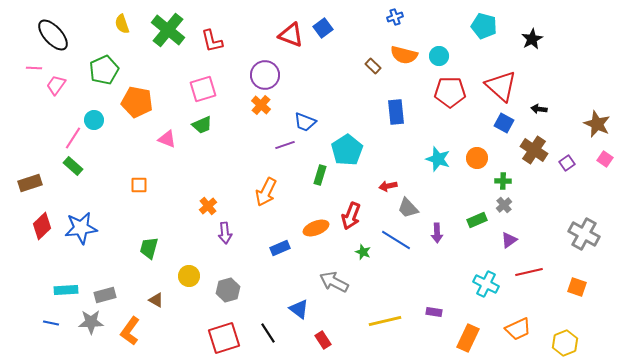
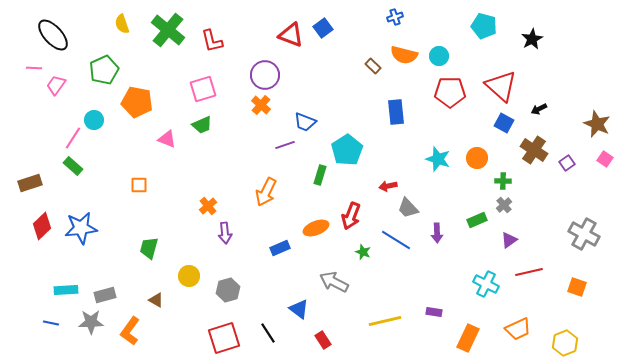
black arrow at (539, 109): rotated 35 degrees counterclockwise
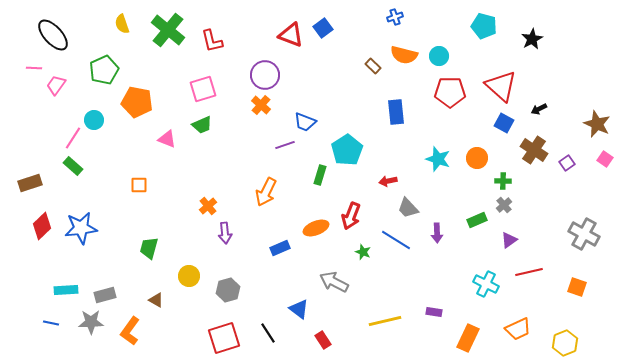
red arrow at (388, 186): moved 5 px up
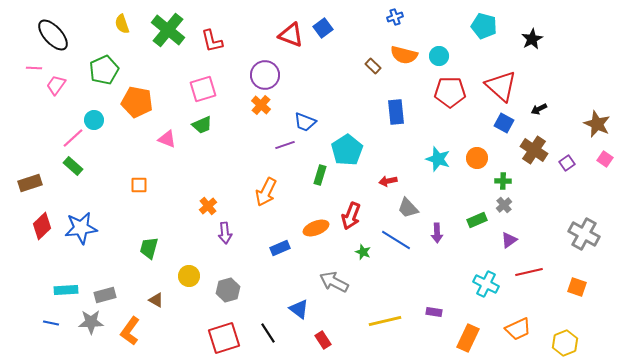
pink line at (73, 138): rotated 15 degrees clockwise
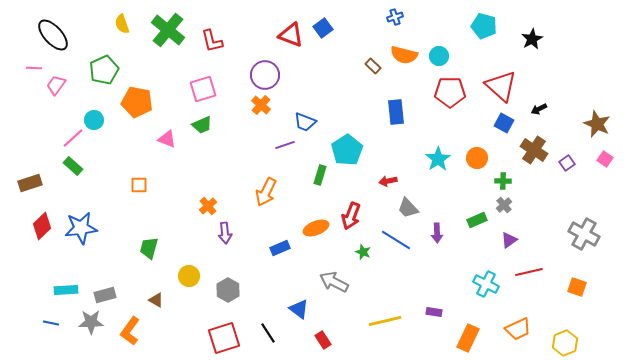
cyan star at (438, 159): rotated 20 degrees clockwise
gray hexagon at (228, 290): rotated 15 degrees counterclockwise
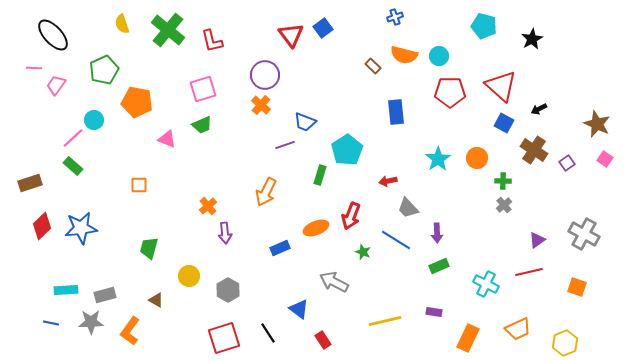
red triangle at (291, 35): rotated 32 degrees clockwise
green rectangle at (477, 220): moved 38 px left, 46 px down
purple triangle at (509, 240): moved 28 px right
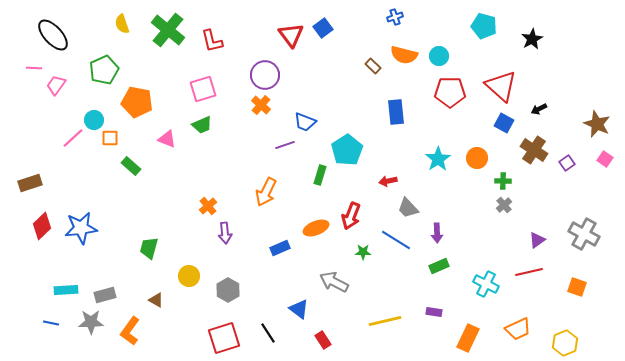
green rectangle at (73, 166): moved 58 px right
orange square at (139, 185): moved 29 px left, 47 px up
green star at (363, 252): rotated 21 degrees counterclockwise
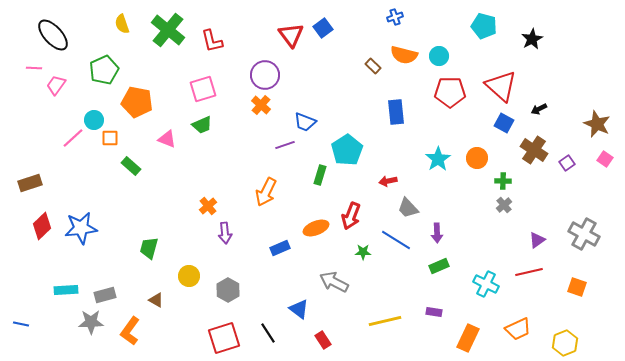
blue line at (51, 323): moved 30 px left, 1 px down
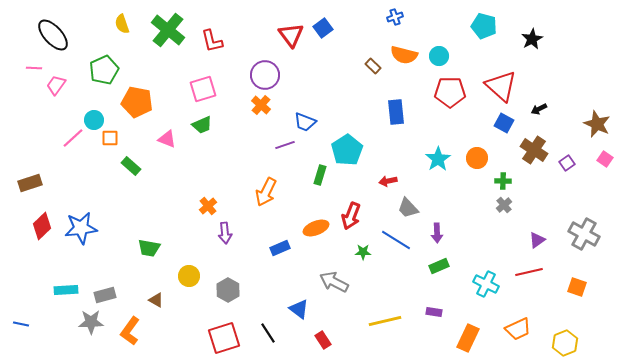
green trapezoid at (149, 248): rotated 95 degrees counterclockwise
